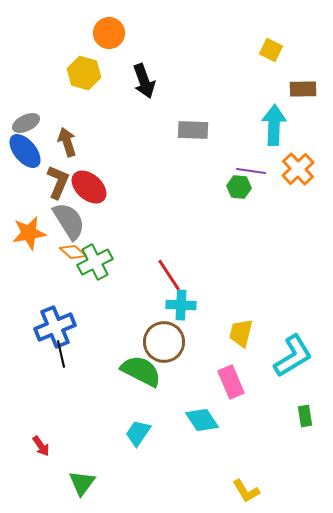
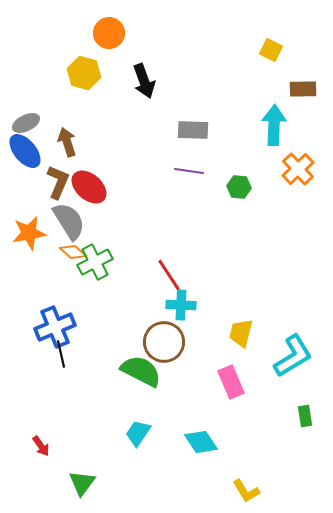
purple line: moved 62 px left
cyan diamond: moved 1 px left, 22 px down
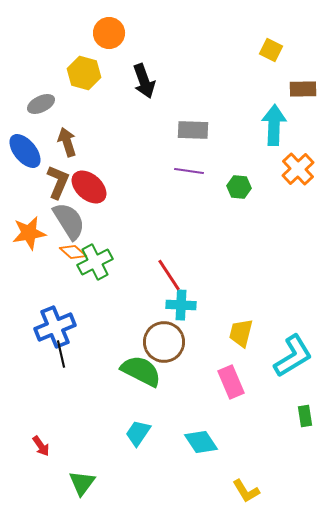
gray ellipse: moved 15 px right, 19 px up
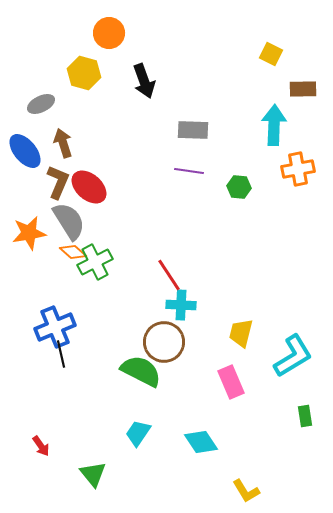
yellow square: moved 4 px down
brown arrow: moved 4 px left, 1 px down
orange cross: rotated 32 degrees clockwise
green triangle: moved 11 px right, 9 px up; rotated 16 degrees counterclockwise
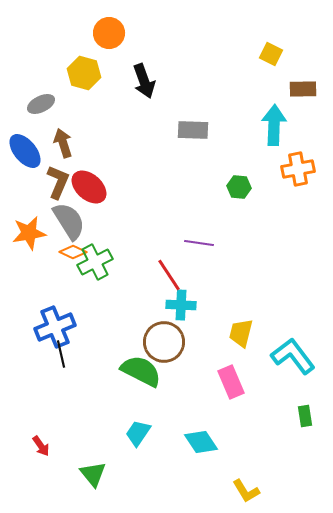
purple line: moved 10 px right, 72 px down
orange diamond: rotated 16 degrees counterclockwise
cyan L-shape: rotated 96 degrees counterclockwise
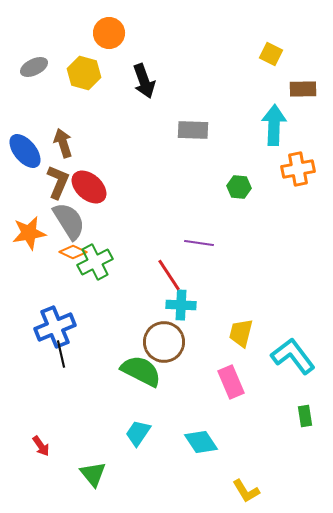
gray ellipse: moved 7 px left, 37 px up
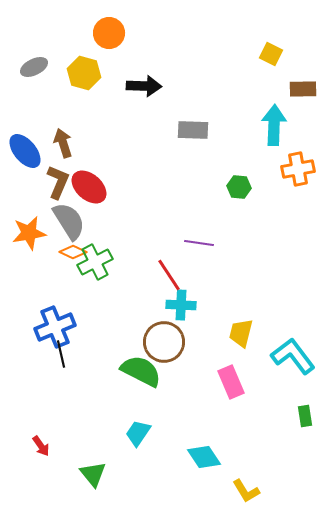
black arrow: moved 5 px down; rotated 68 degrees counterclockwise
cyan diamond: moved 3 px right, 15 px down
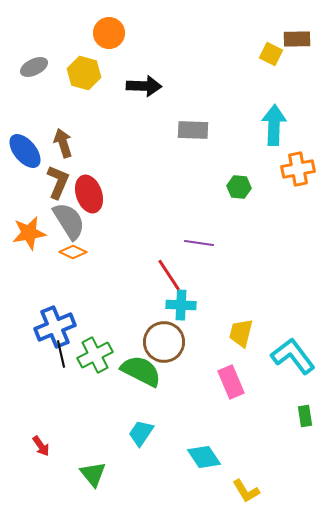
brown rectangle: moved 6 px left, 50 px up
red ellipse: moved 7 px down; rotated 30 degrees clockwise
green cross: moved 93 px down
cyan trapezoid: moved 3 px right
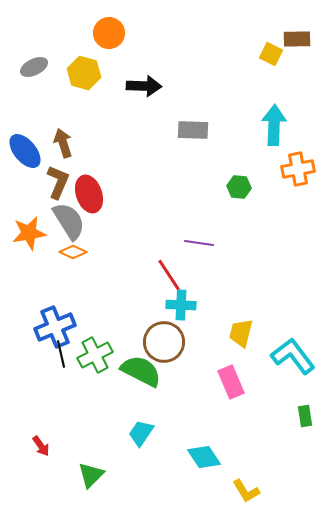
green triangle: moved 2 px left, 1 px down; rotated 24 degrees clockwise
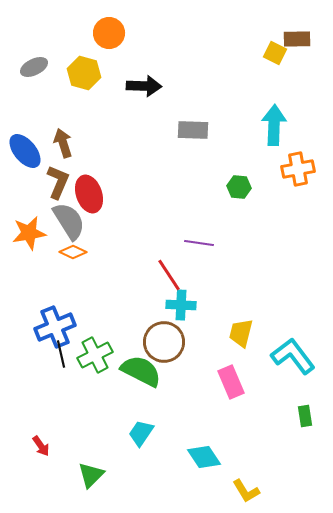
yellow square: moved 4 px right, 1 px up
